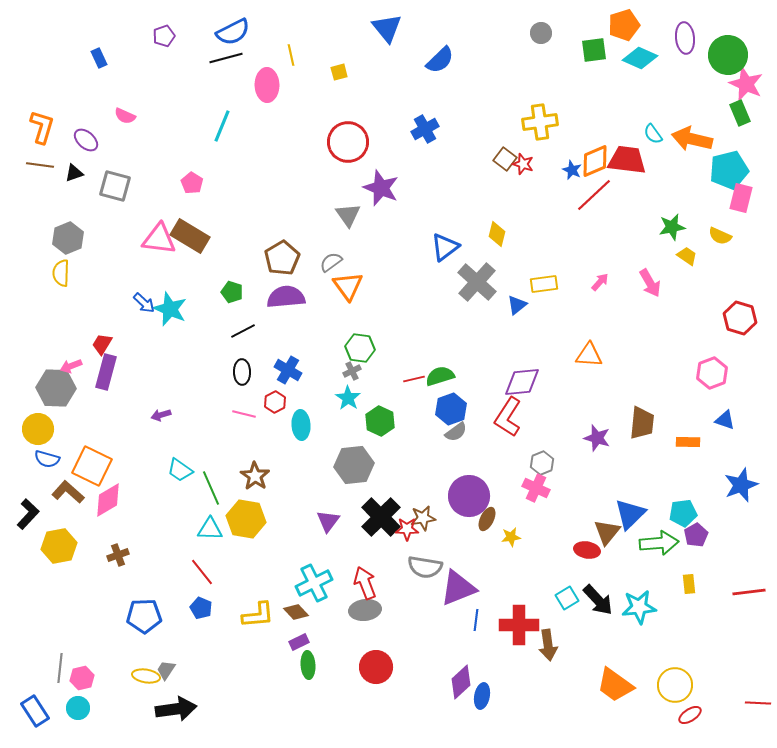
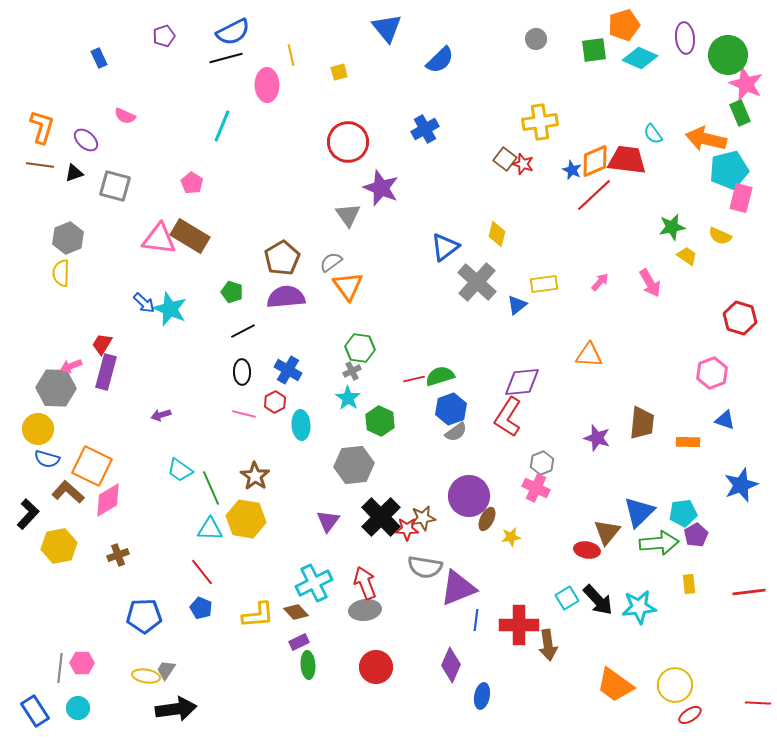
gray circle at (541, 33): moved 5 px left, 6 px down
orange arrow at (692, 139): moved 14 px right
blue triangle at (630, 514): moved 9 px right, 2 px up
pink hexagon at (82, 678): moved 15 px up; rotated 15 degrees clockwise
purple diamond at (461, 682): moved 10 px left, 17 px up; rotated 24 degrees counterclockwise
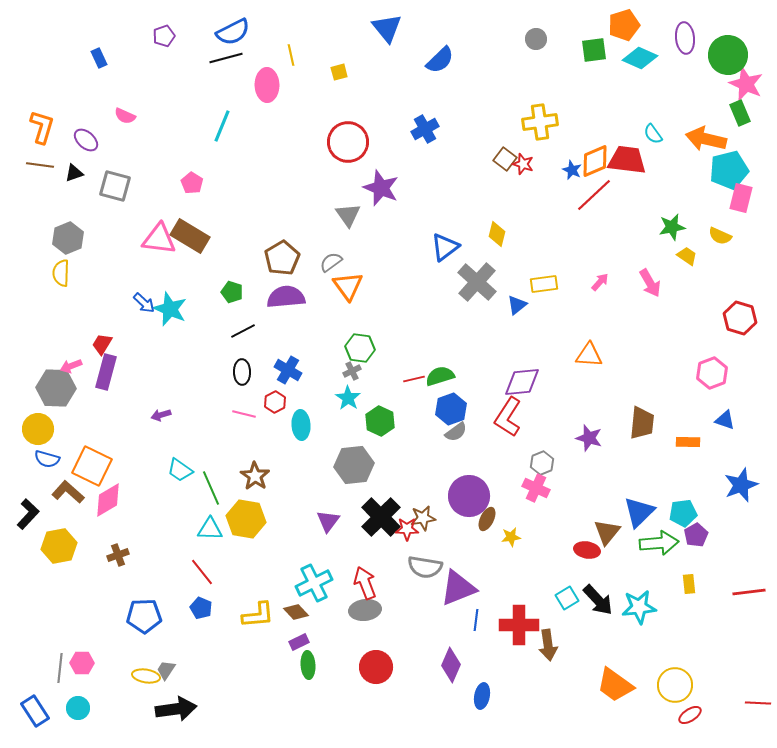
purple star at (597, 438): moved 8 px left
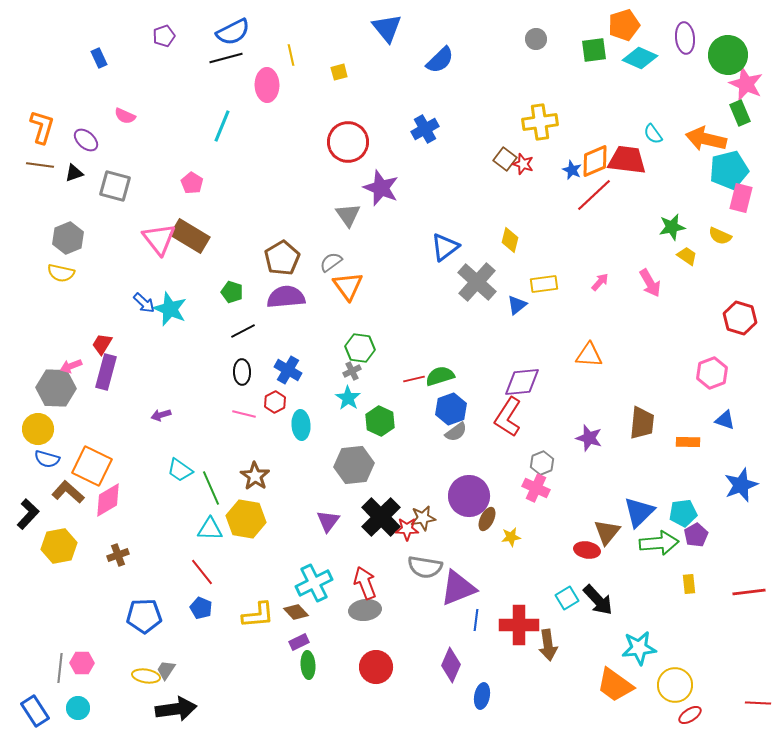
yellow diamond at (497, 234): moved 13 px right, 6 px down
pink triangle at (159, 239): rotated 45 degrees clockwise
yellow semicircle at (61, 273): rotated 80 degrees counterclockwise
cyan star at (639, 607): moved 41 px down
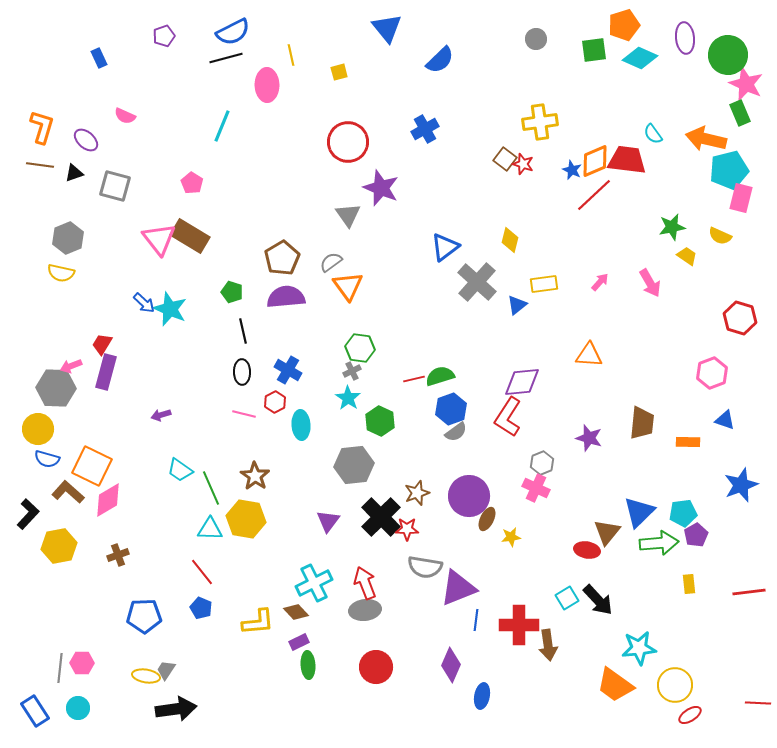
black line at (243, 331): rotated 75 degrees counterclockwise
brown star at (423, 518): moved 6 px left, 25 px up; rotated 10 degrees counterclockwise
yellow L-shape at (258, 615): moved 7 px down
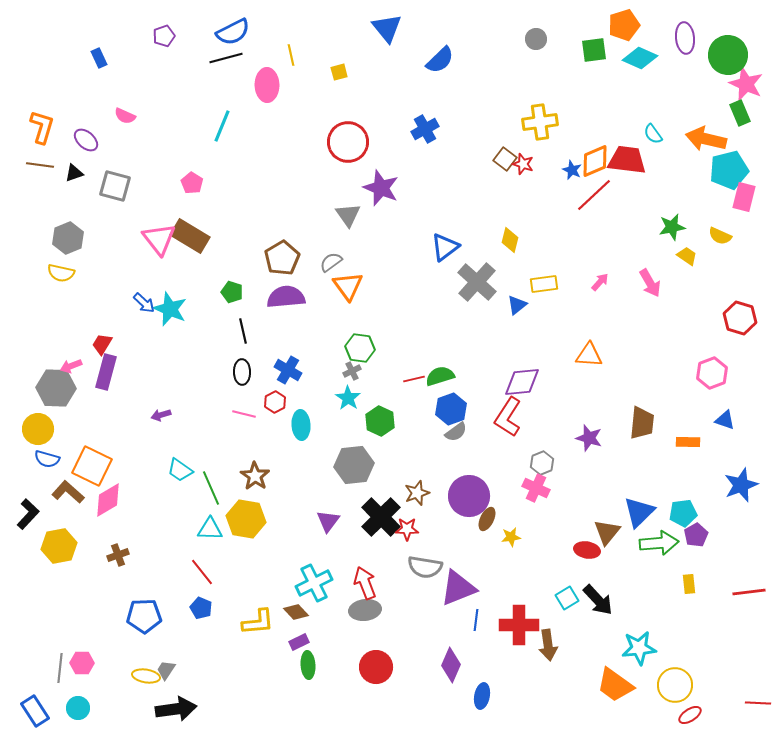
pink rectangle at (741, 198): moved 3 px right, 1 px up
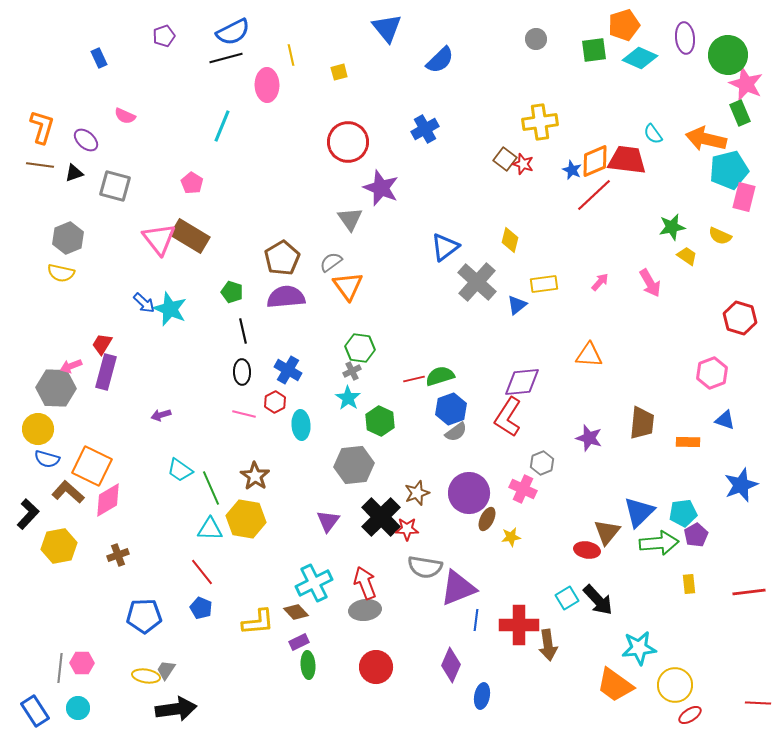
gray triangle at (348, 215): moved 2 px right, 4 px down
pink cross at (536, 488): moved 13 px left, 1 px down
purple circle at (469, 496): moved 3 px up
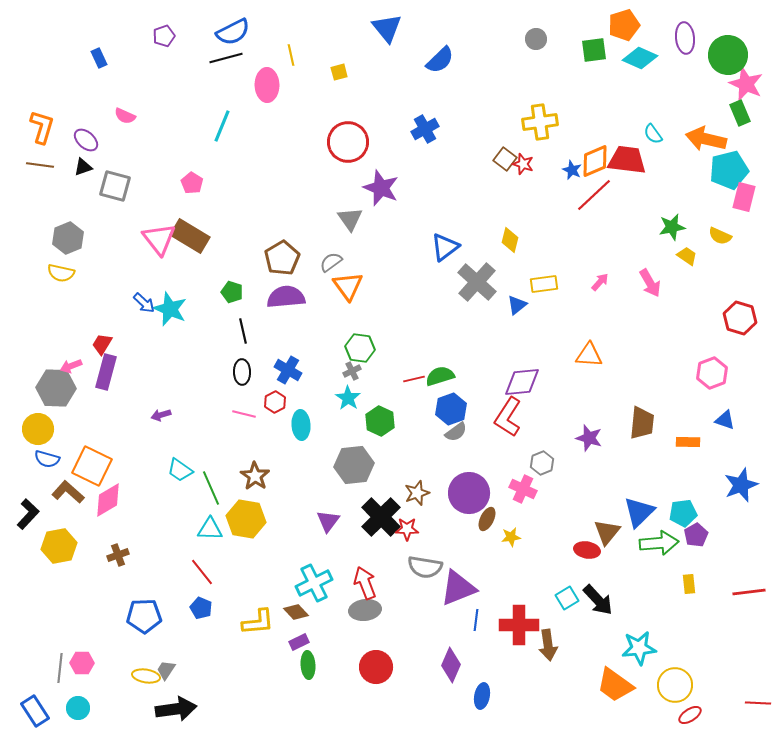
black triangle at (74, 173): moved 9 px right, 6 px up
